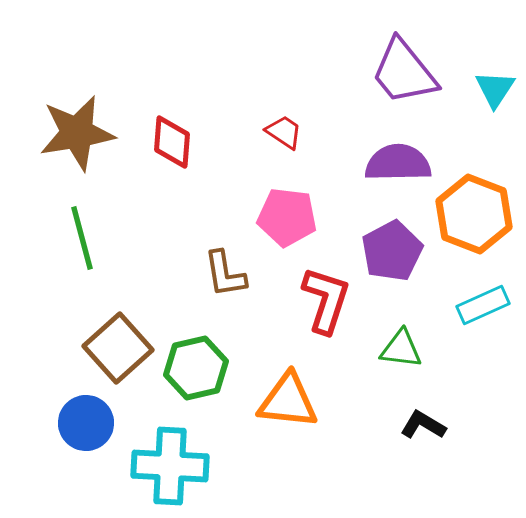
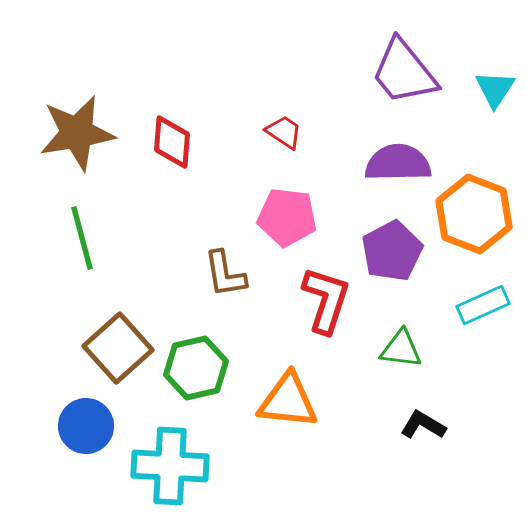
blue circle: moved 3 px down
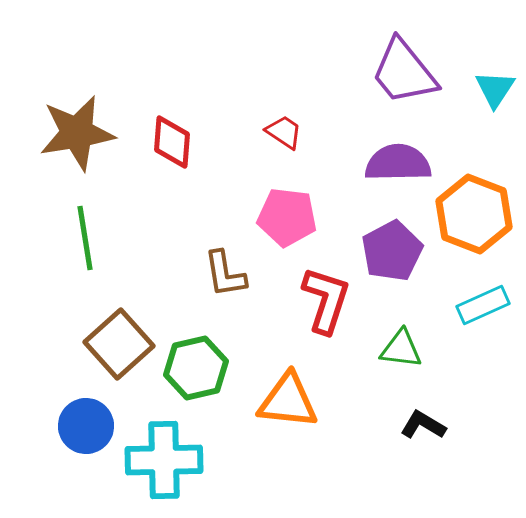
green line: moved 3 px right; rotated 6 degrees clockwise
brown square: moved 1 px right, 4 px up
cyan cross: moved 6 px left, 6 px up; rotated 4 degrees counterclockwise
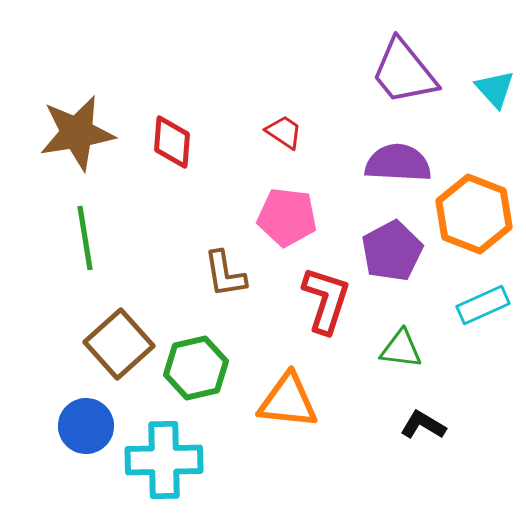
cyan triangle: rotated 15 degrees counterclockwise
purple semicircle: rotated 4 degrees clockwise
